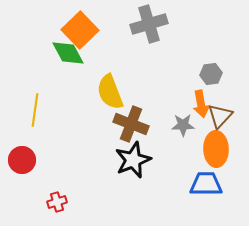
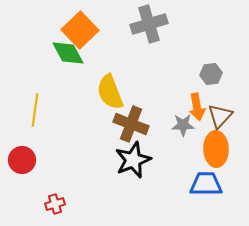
orange arrow: moved 4 px left, 3 px down
red cross: moved 2 px left, 2 px down
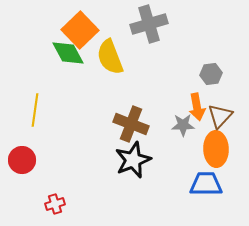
yellow semicircle: moved 35 px up
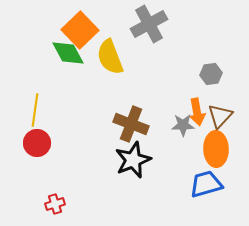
gray cross: rotated 12 degrees counterclockwise
orange arrow: moved 5 px down
red circle: moved 15 px right, 17 px up
blue trapezoid: rotated 16 degrees counterclockwise
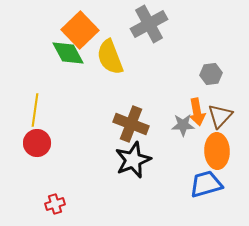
orange ellipse: moved 1 px right, 2 px down
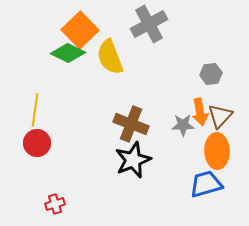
green diamond: rotated 36 degrees counterclockwise
orange arrow: moved 3 px right
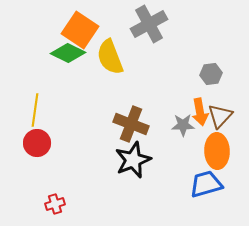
orange square: rotated 12 degrees counterclockwise
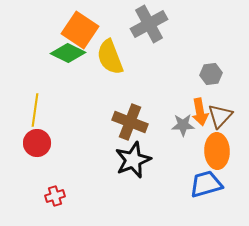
brown cross: moved 1 px left, 2 px up
red cross: moved 8 px up
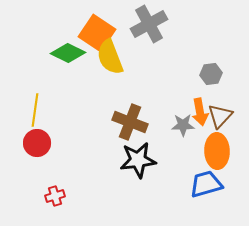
orange square: moved 17 px right, 3 px down
black star: moved 5 px right; rotated 15 degrees clockwise
